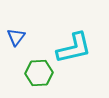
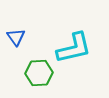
blue triangle: rotated 12 degrees counterclockwise
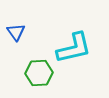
blue triangle: moved 5 px up
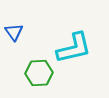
blue triangle: moved 2 px left
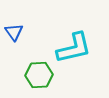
green hexagon: moved 2 px down
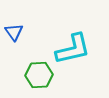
cyan L-shape: moved 1 px left, 1 px down
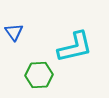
cyan L-shape: moved 2 px right, 2 px up
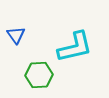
blue triangle: moved 2 px right, 3 px down
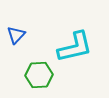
blue triangle: rotated 18 degrees clockwise
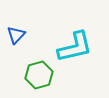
green hexagon: rotated 12 degrees counterclockwise
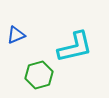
blue triangle: rotated 24 degrees clockwise
